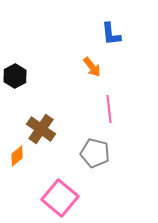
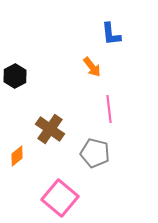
brown cross: moved 9 px right
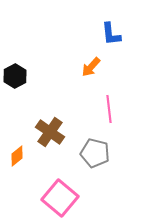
orange arrow: moved 1 px left; rotated 80 degrees clockwise
brown cross: moved 3 px down
